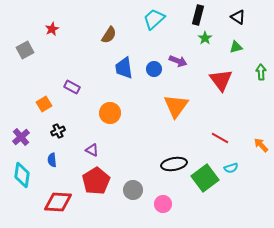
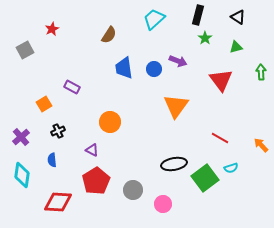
orange circle: moved 9 px down
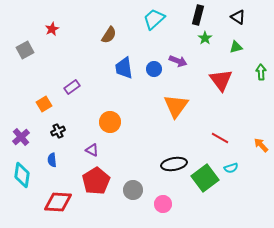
purple rectangle: rotated 63 degrees counterclockwise
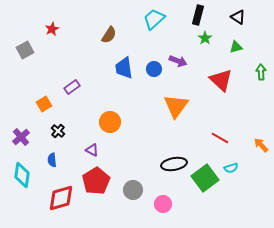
red triangle: rotated 10 degrees counterclockwise
black cross: rotated 24 degrees counterclockwise
red diamond: moved 3 px right, 4 px up; rotated 20 degrees counterclockwise
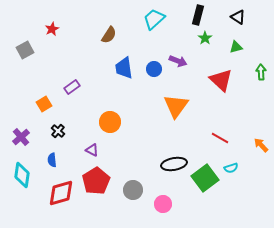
red diamond: moved 5 px up
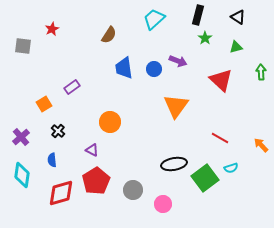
gray square: moved 2 px left, 4 px up; rotated 36 degrees clockwise
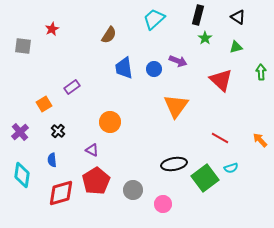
purple cross: moved 1 px left, 5 px up
orange arrow: moved 1 px left, 5 px up
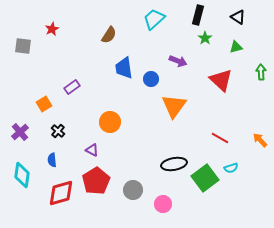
blue circle: moved 3 px left, 10 px down
orange triangle: moved 2 px left
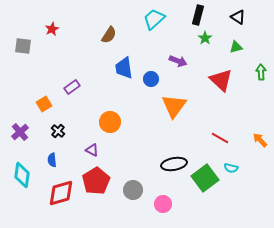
cyan semicircle: rotated 32 degrees clockwise
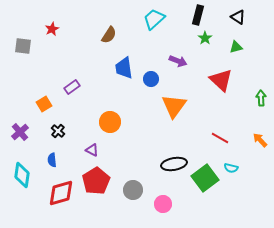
green arrow: moved 26 px down
